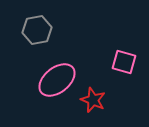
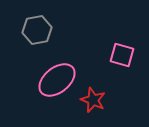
pink square: moved 2 px left, 7 px up
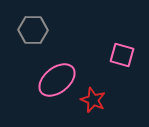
gray hexagon: moved 4 px left; rotated 12 degrees clockwise
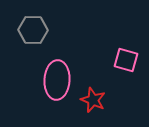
pink square: moved 4 px right, 5 px down
pink ellipse: rotated 48 degrees counterclockwise
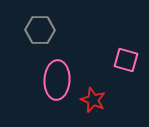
gray hexagon: moved 7 px right
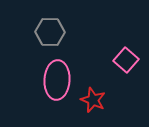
gray hexagon: moved 10 px right, 2 px down
pink square: rotated 25 degrees clockwise
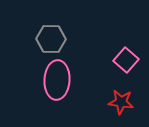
gray hexagon: moved 1 px right, 7 px down
red star: moved 28 px right, 2 px down; rotated 15 degrees counterclockwise
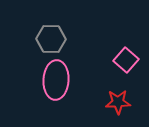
pink ellipse: moved 1 px left
red star: moved 3 px left; rotated 10 degrees counterclockwise
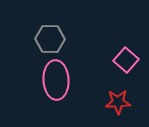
gray hexagon: moved 1 px left
pink ellipse: rotated 6 degrees counterclockwise
